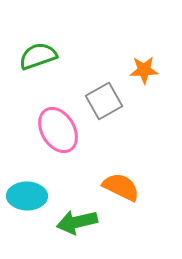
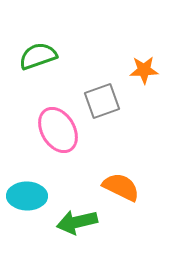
gray square: moved 2 px left; rotated 9 degrees clockwise
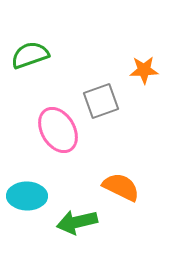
green semicircle: moved 8 px left, 1 px up
gray square: moved 1 px left
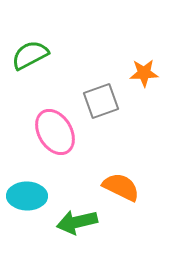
green semicircle: rotated 9 degrees counterclockwise
orange star: moved 3 px down
pink ellipse: moved 3 px left, 2 px down
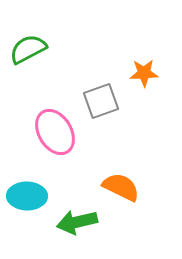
green semicircle: moved 2 px left, 6 px up
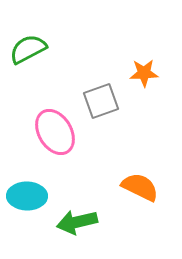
orange semicircle: moved 19 px right
